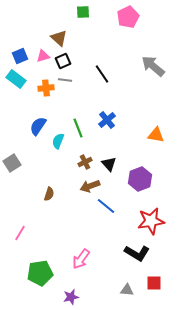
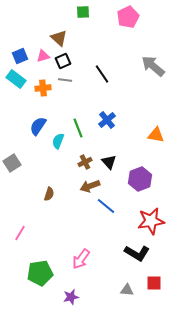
orange cross: moved 3 px left
black triangle: moved 2 px up
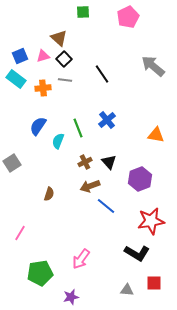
black square: moved 1 px right, 2 px up; rotated 21 degrees counterclockwise
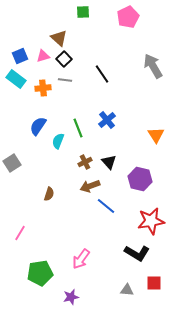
gray arrow: rotated 20 degrees clockwise
orange triangle: rotated 48 degrees clockwise
purple hexagon: rotated 25 degrees counterclockwise
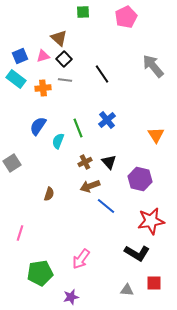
pink pentagon: moved 2 px left
gray arrow: rotated 10 degrees counterclockwise
pink line: rotated 14 degrees counterclockwise
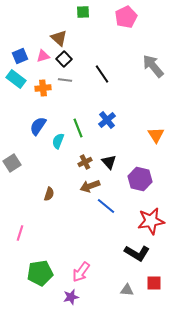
pink arrow: moved 13 px down
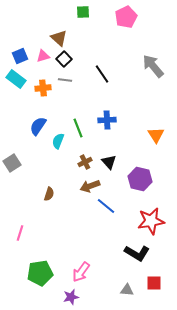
blue cross: rotated 36 degrees clockwise
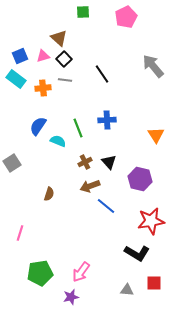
cyan semicircle: rotated 91 degrees clockwise
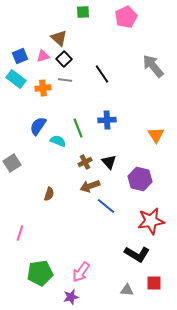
black L-shape: moved 1 px down
